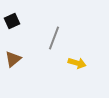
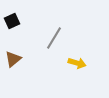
gray line: rotated 10 degrees clockwise
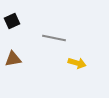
gray line: rotated 70 degrees clockwise
brown triangle: rotated 30 degrees clockwise
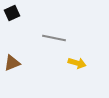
black square: moved 8 px up
brown triangle: moved 1 px left, 4 px down; rotated 12 degrees counterclockwise
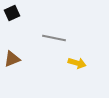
brown triangle: moved 4 px up
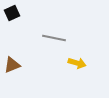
brown triangle: moved 6 px down
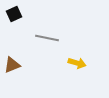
black square: moved 2 px right, 1 px down
gray line: moved 7 px left
